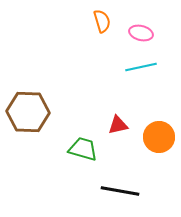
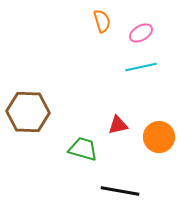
pink ellipse: rotated 45 degrees counterclockwise
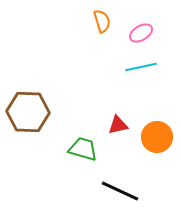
orange circle: moved 2 px left
black line: rotated 15 degrees clockwise
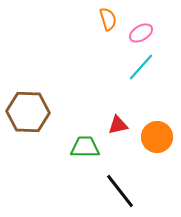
orange semicircle: moved 6 px right, 2 px up
cyan line: rotated 36 degrees counterclockwise
green trapezoid: moved 2 px right, 2 px up; rotated 16 degrees counterclockwise
black line: rotated 27 degrees clockwise
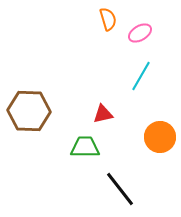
pink ellipse: moved 1 px left
cyan line: moved 9 px down; rotated 12 degrees counterclockwise
brown hexagon: moved 1 px right, 1 px up
red triangle: moved 15 px left, 11 px up
orange circle: moved 3 px right
black line: moved 2 px up
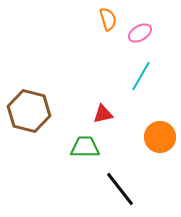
brown hexagon: rotated 12 degrees clockwise
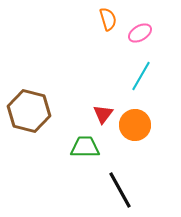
red triangle: rotated 40 degrees counterclockwise
orange circle: moved 25 px left, 12 px up
black line: moved 1 px down; rotated 9 degrees clockwise
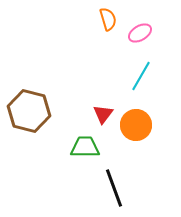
orange circle: moved 1 px right
black line: moved 6 px left, 2 px up; rotated 9 degrees clockwise
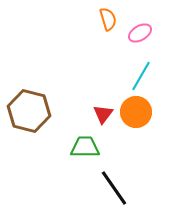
orange circle: moved 13 px up
black line: rotated 15 degrees counterclockwise
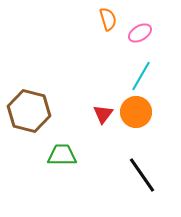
green trapezoid: moved 23 px left, 8 px down
black line: moved 28 px right, 13 px up
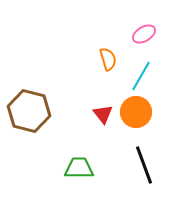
orange semicircle: moved 40 px down
pink ellipse: moved 4 px right, 1 px down
red triangle: rotated 15 degrees counterclockwise
green trapezoid: moved 17 px right, 13 px down
black line: moved 2 px right, 10 px up; rotated 15 degrees clockwise
